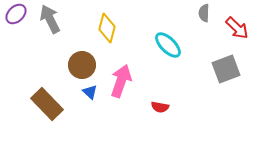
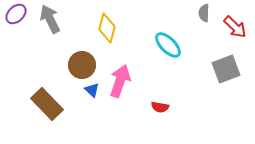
red arrow: moved 2 px left, 1 px up
pink arrow: moved 1 px left
blue triangle: moved 2 px right, 2 px up
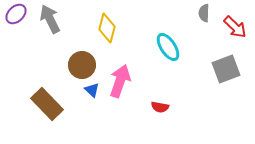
cyan ellipse: moved 2 px down; rotated 12 degrees clockwise
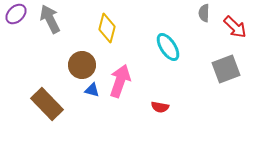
blue triangle: rotated 28 degrees counterclockwise
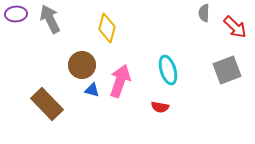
purple ellipse: rotated 40 degrees clockwise
cyan ellipse: moved 23 px down; rotated 16 degrees clockwise
gray square: moved 1 px right, 1 px down
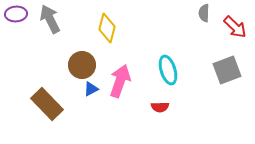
blue triangle: moved 1 px left, 1 px up; rotated 42 degrees counterclockwise
red semicircle: rotated 12 degrees counterclockwise
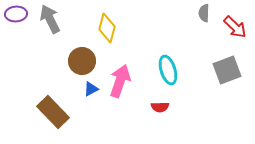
brown circle: moved 4 px up
brown rectangle: moved 6 px right, 8 px down
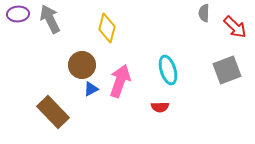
purple ellipse: moved 2 px right
brown circle: moved 4 px down
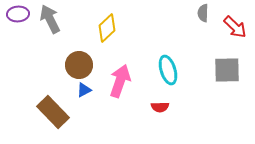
gray semicircle: moved 1 px left
yellow diamond: rotated 32 degrees clockwise
brown circle: moved 3 px left
gray square: rotated 20 degrees clockwise
blue triangle: moved 7 px left, 1 px down
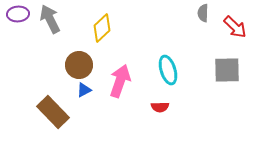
yellow diamond: moved 5 px left
